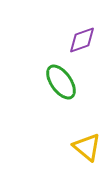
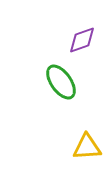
yellow triangle: rotated 44 degrees counterclockwise
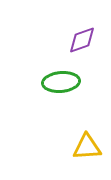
green ellipse: rotated 60 degrees counterclockwise
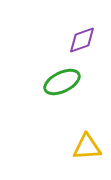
green ellipse: moved 1 px right; rotated 21 degrees counterclockwise
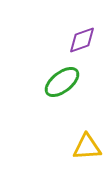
green ellipse: rotated 12 degrees counterclockwise
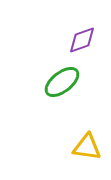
yellow triangle: rotated 12 degrees clockwise
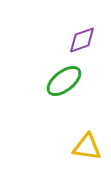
green ellipse: moved 2 px right, 1 px up
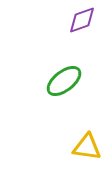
purple diamond: moved 20 px up
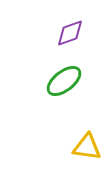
purple diamond: moved 12 px left, 13 px down
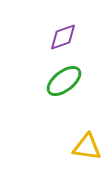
purple diamond: moved 7 px left, 4 px down
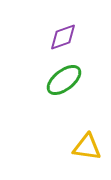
green ellipse: moved 1 px up
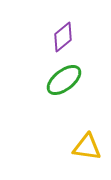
purple diamond: rotated 20 degrees counterclockwise
